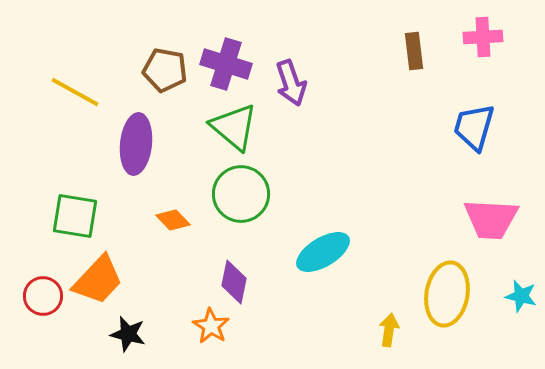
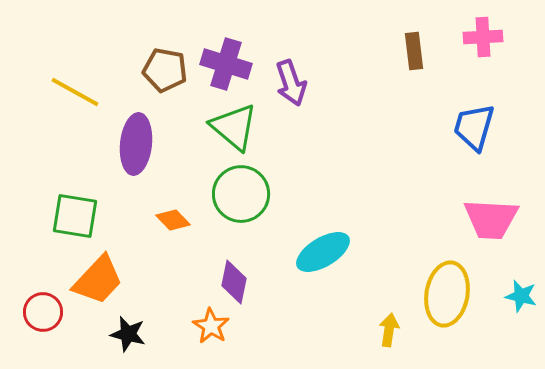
red circle: moved 16 px down
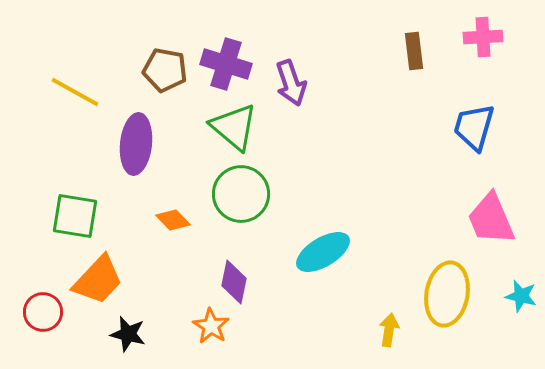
pink trapezoid: rotated 64 degrees clockwise
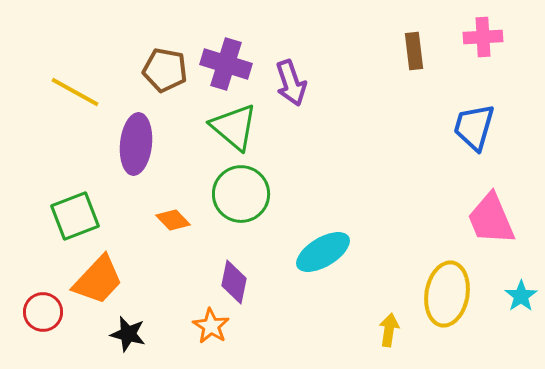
green square: rotated 30 degrees counterclockwise
cyan star: rotated 24 degrees clockwise
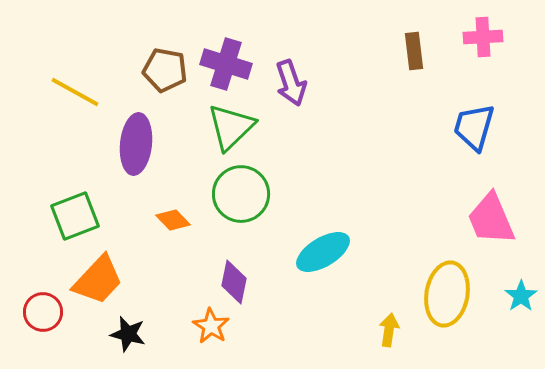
green triangle: moved 3 px left; rotated 36 degrees clockwise
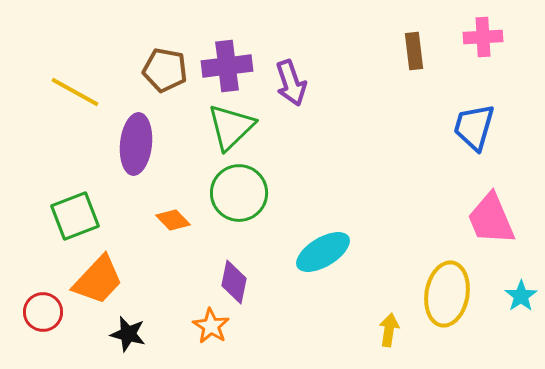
purple cross: moved 1 px right, 2 px down; rotated 24 degrees counterclockwise
green circle: moved 2 px left, 1 px up
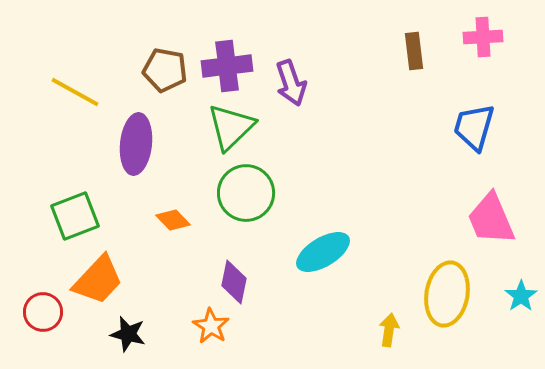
green circle: moved 7 px right
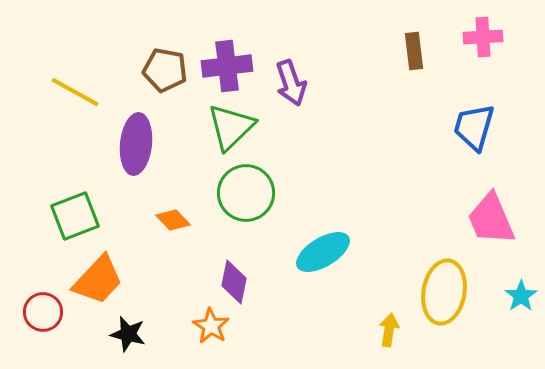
yellow ellipse: moved 3 px left, 2 px up
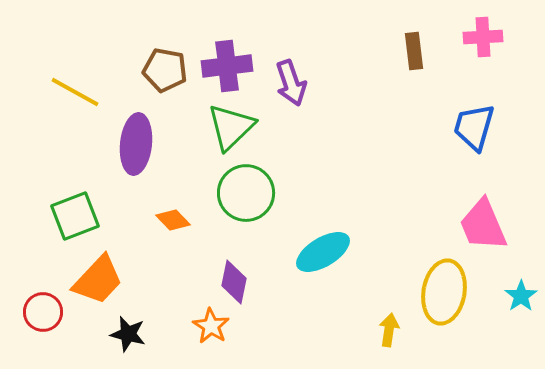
pink trapezoid: moved 8 px left, 6 px down
